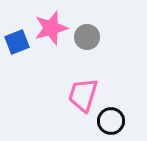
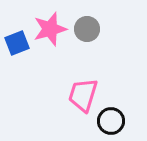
pink star: moved 1 px left, 1 px down
gray circle: moved 8 px up
blue square: moved 1 px down
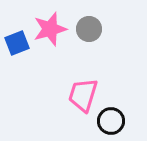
gray circle: moved 2 px right
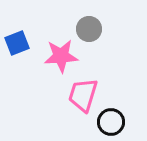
pink star: moved 11 px right, 27 px down; rotated 12 degrees clockwise
black circle: moved 1 px down
